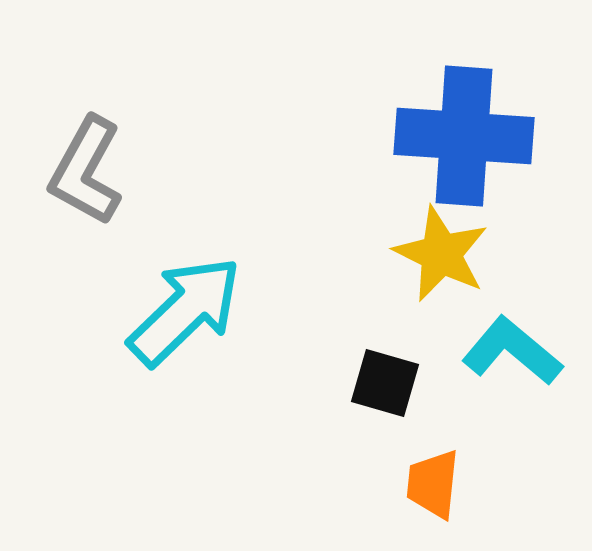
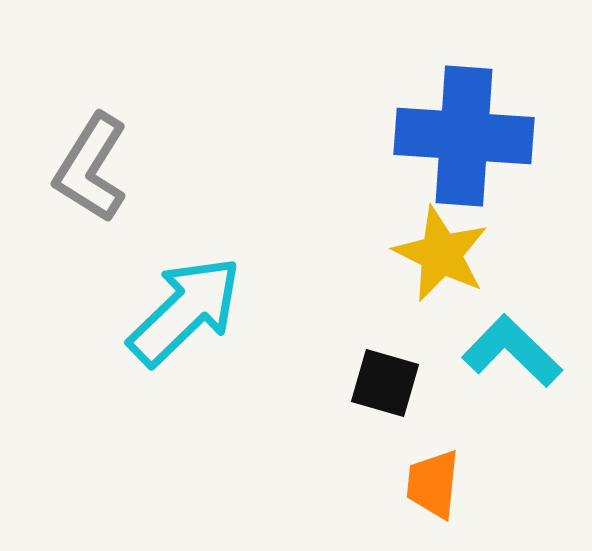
gray L-shape: moved 5 px right, 3 px up; rotated 3 degrees clockwise
cyan L-shape: rotated 4 degrees clockwise
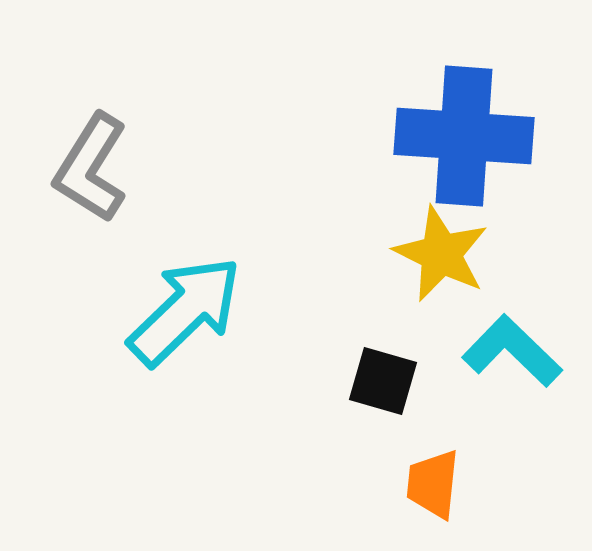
black square: moved 2 px left, 2 px up
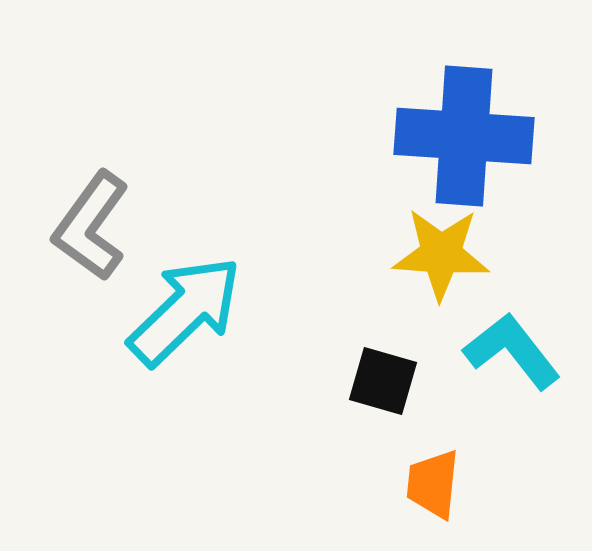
gray L-shape: moved 58 px down; rotated 4 degrees clockwise
yellow star: rotated 22 degrees counterclockwise
cyan L-shape: rotated 8 degrees clockwise
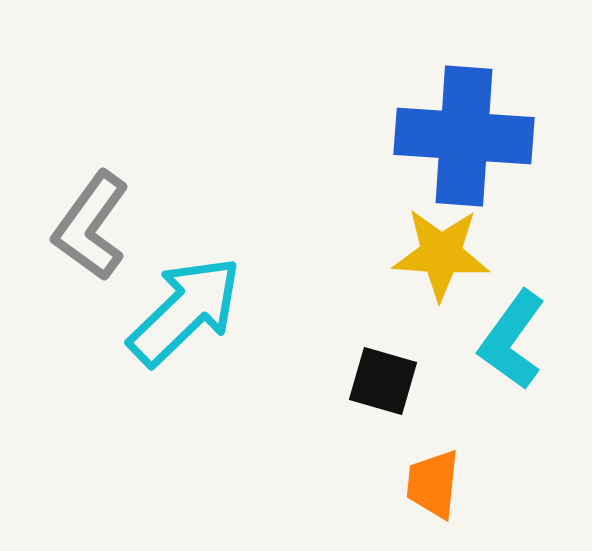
cyan L-shape: moved 11 px up; rotated 106 degrees counterclockwise
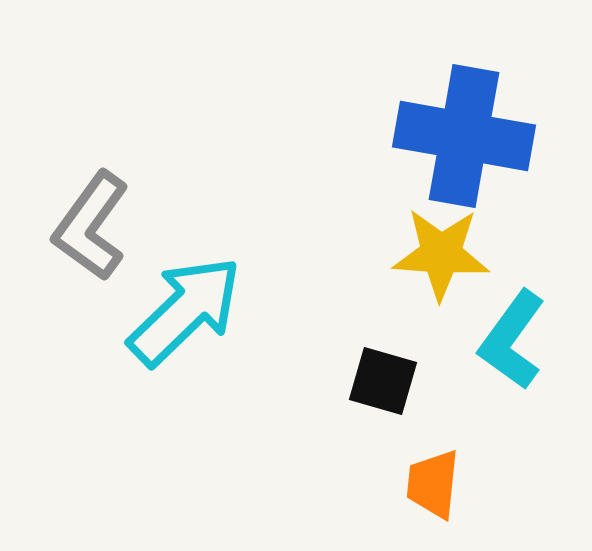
blue cross: rotated 6 degrees clockwise
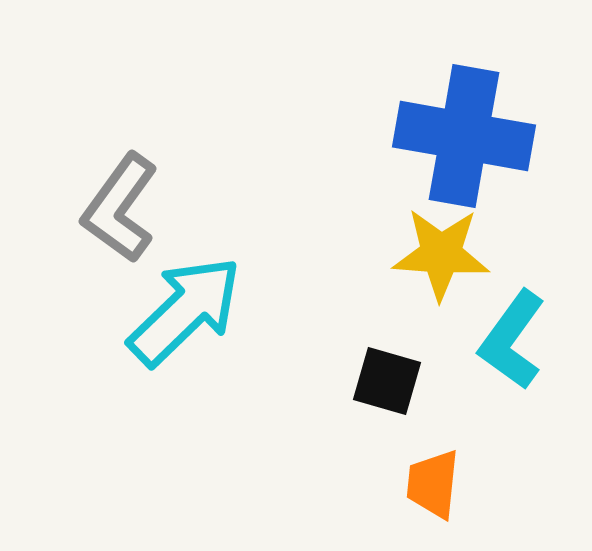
gray L-shape: moved 29 px right, 18 px up
black square: moved 4 px right
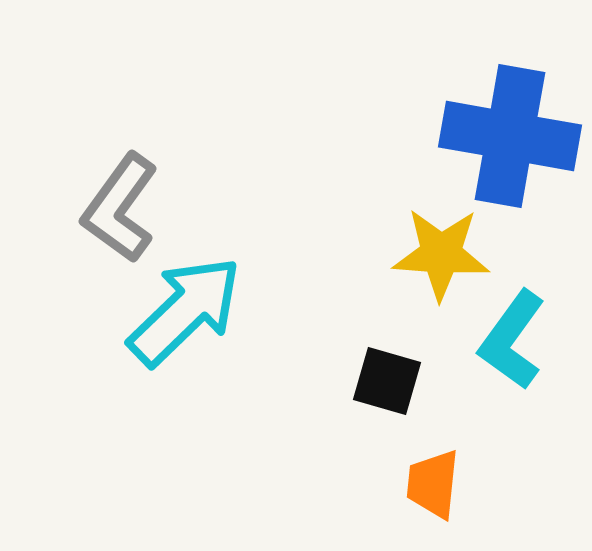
blue cross: moved 46 px right
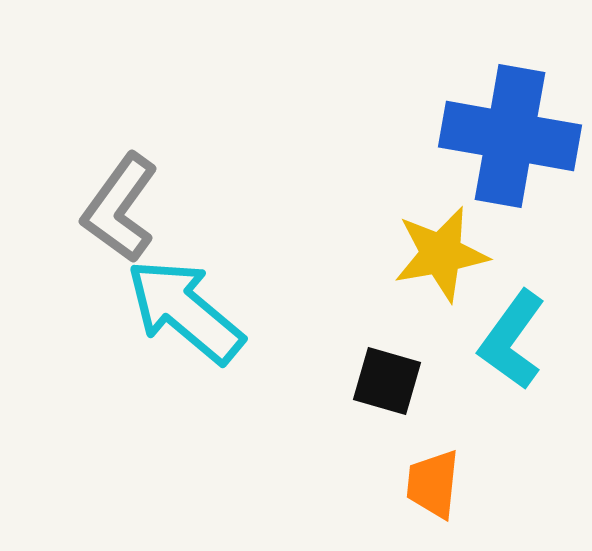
yellow star: rotated 14 degrees counterclockwise
cyan arrow: rotated 96 degrees counterclockwise
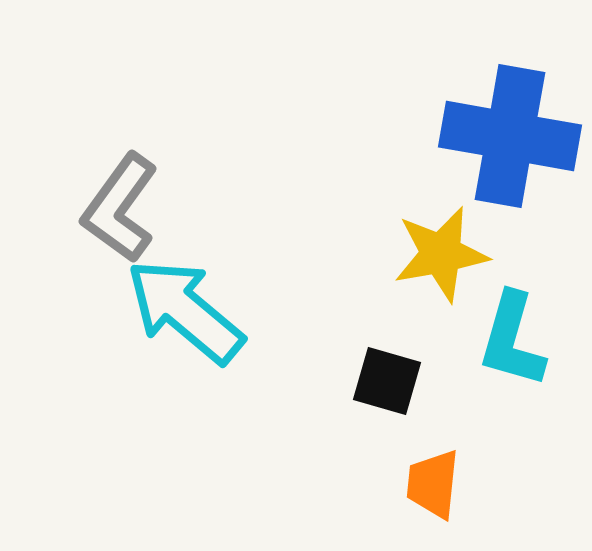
cyan L-shape: rotated 20 degrees counterclockwise
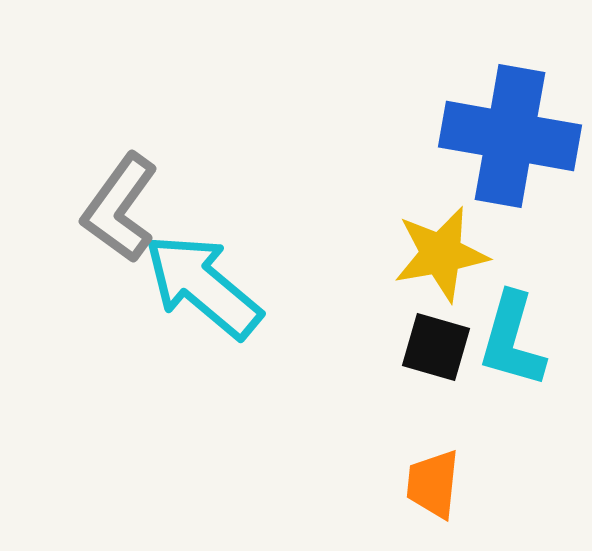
cyan arrow: moved 18 px right, 25 px up
black square: moved 49 px right, 34 px up
